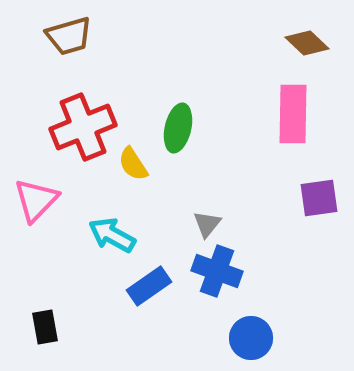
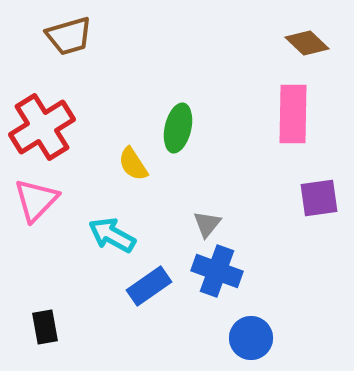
red cross: moved 41 px left; rotated 10 degrees counterclockwise
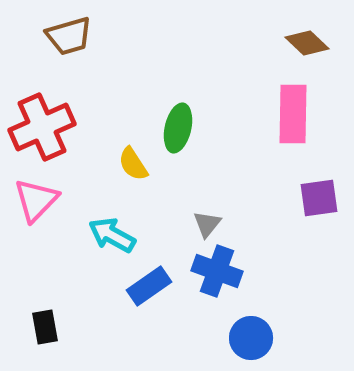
red cross: rotated 8 degrees clockwise
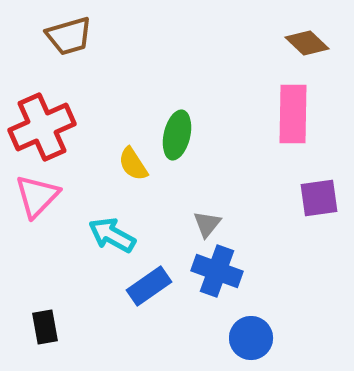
green ellipse: moved 1 px left, 7 px down
pink triangle: moved 1 px right, 4 px up
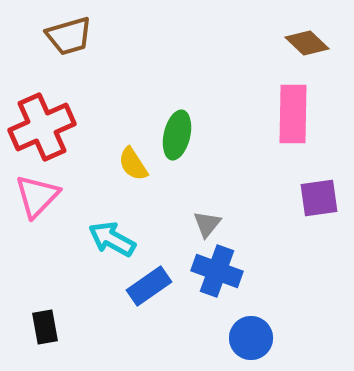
cyan arrow: moved 4 px down
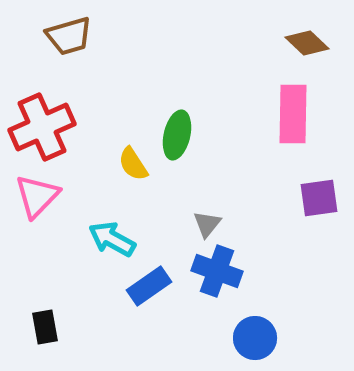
blue circle: moved 4 px right
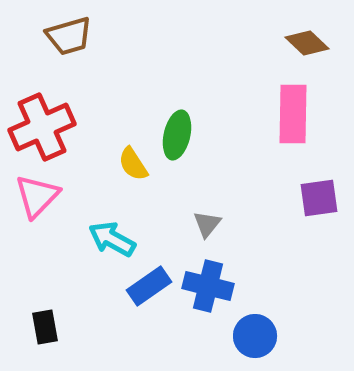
blue cross: moved 9 px left, 15 px down; rotated 6 degrees counterclockwise
blue circle: moved 2 px up
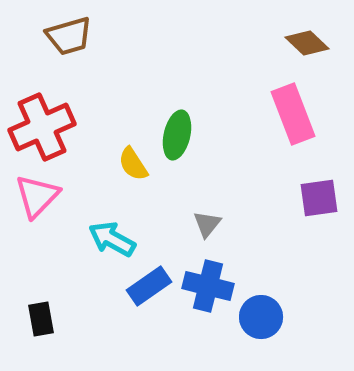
pink rectangle: rotated 22 degrees counterclockwise
black rectangle: moved 4 px left, 8 px up
blue circle: moved 6 px right, 19 px up
